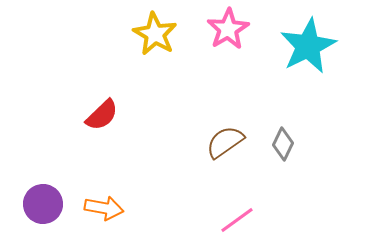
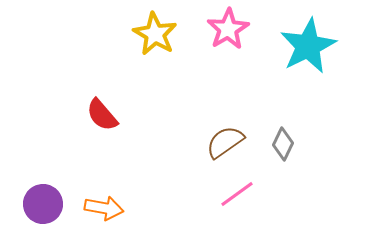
red semicircle: rotated 93 degrees clockwise
pink line: moved 26 px up
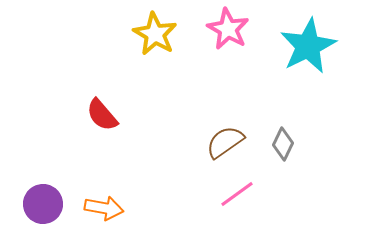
pink star: rotated 12 degrees counterclockwise
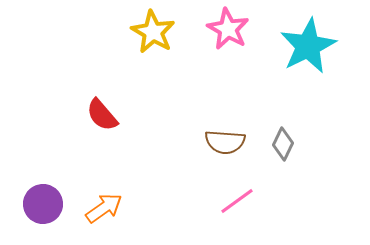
yellow star: moved 2 px left, 2 px up
brown semicircle: rotated 141 degrees counterclockwise
pink line: moved 7 px down
orange arrow: rotated 45 degrees counterclockwise
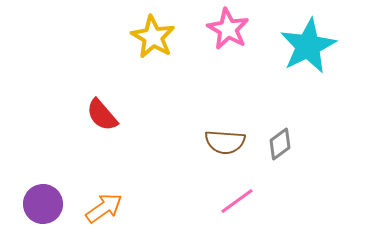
yellow star: moved 5 px down
gray diamond: moved 3 px left; rotated 28 degrees clockwise
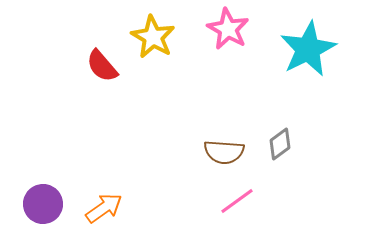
cyan star: moved 3 px down
red semicircle: moved 49 px up
brown semicircle: moved 1 px left, 10 px down
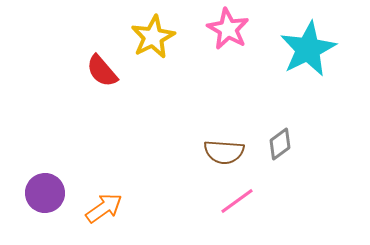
yellow star: rotated 15 degrees clockwise
red semicircle: moved 5 px down
purple circle: moved 2 px right, 11 px up
